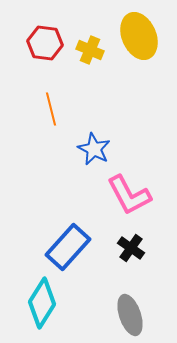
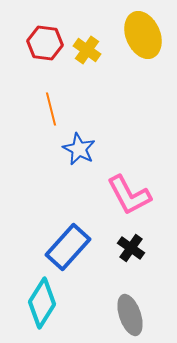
yellow ellipse: moved 4 px right, 1 px up
yellow cross: moved 3 px left; rotated 12 degrees clockwise
blue star: moved 15 px left
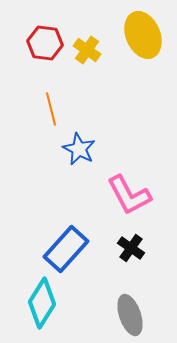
blue rectangle: moved 2 px left, 2 px down
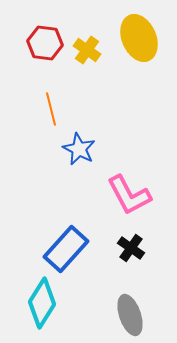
yellow ellipse: moved 4 px left, 3 px down
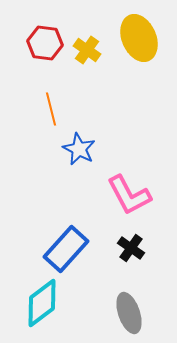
cyan diamond: rotated 21 degrees clockwise
gray ellipse: moved 1 px left, 2 px up
